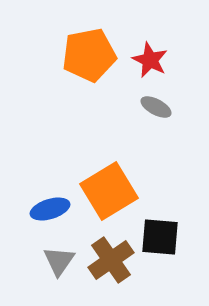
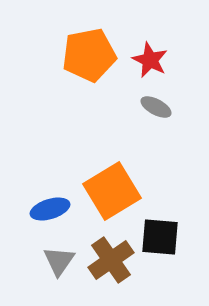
orange square: moved 3 px right
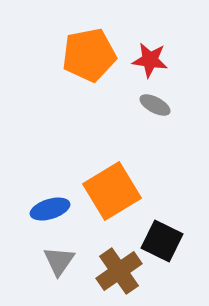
red star: rotated 18 degrees counterclockwise
gray ellipse: moved 1 px left, 2 px up
black square: moved 2 px right, 4 px down; rotated 21 degrees clockwise
brown cross: moved 8 px right, 11 px down
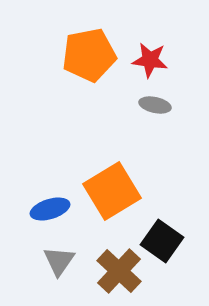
gray ellipse: rotated 16 degrees counterclockwise
black square: rotated 9 degrees clockwise
brown cross: rotated 12 degrees counterclockwise
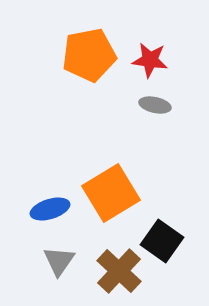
orange square: moved 1 px left, 2 px down
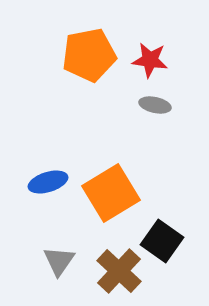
blue ellipse: moved 2 px left, 27 px up
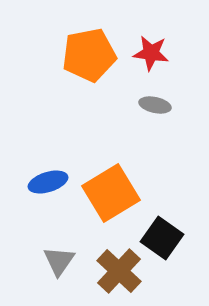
red star: moved 1 px right, 7 px up
black square: moved 3 px up
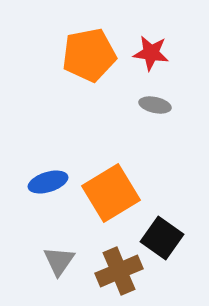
brown cross: rotated 24 degrees clockwise
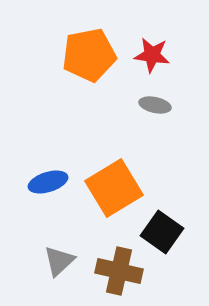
red star: moved 1 px right, 2 px down
orange square: moved 3 px right, 5 px up
black square: moved 6 px up
gray triangle: rotated 12 degrees clockwise
brown cross: rotated 36 degrees clockwise
